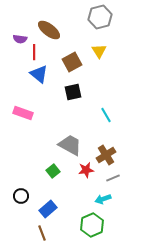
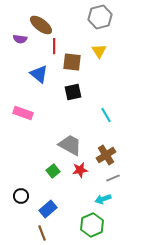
brown ellipse: moved 8 px left, 5 px up
red line: moved 20 px right, 6 px up
brown square: rotated 36 degrees clockwise
red star: moved 6 px left
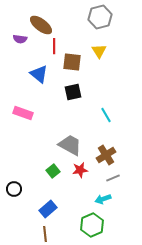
black circle: moved 7 px left, 7 px up
brown line: moved 3 px right, 1 px down; rotated 14 degrees clockwise
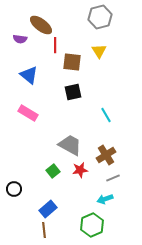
red line: moved 1 px right, 1 px up
blue triangle: moved 10 px left, 1 px down
pink rectangle: moved 5 px right; rotated 12 degrees clockwise
cyan arrow: moved 2 px right
brown line: moved 1 px left, 4 px up
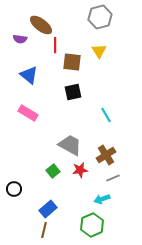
cyan arrow: moved 3 px left
brown line: rotated 21 degrees clockwise
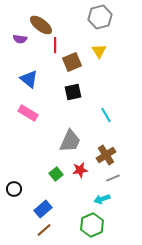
brown square: rotated 30 degrees counterclockwise
blue triangle: moved 4 px down
gray trapezoid: moved 4 px up; rotated 85 degrees clockwise
green square: moved 3 px right, 3 px down
blue rectangle: moved 5 px left
brown line: rotated 35 degrees clockwise
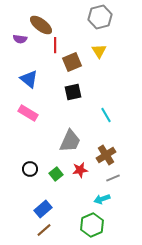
black circle: moved 16 px right, 20 px up
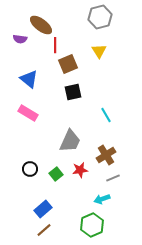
brown square: moved 4 px left, 2 px down
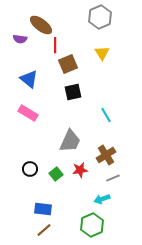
gray hexagon: rotated 10 degrees counterclockwise
yellow triangle: moved 3 px right, 2 px down
blue rectangle: rotated 48 degrees clockwise
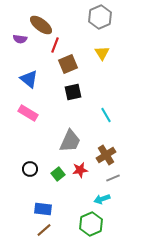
red line: rotated 21 degrees clockwise
green square: moved 2 px right
green hexagon: moved 1 px left, 1 px up
